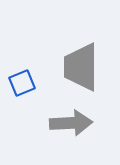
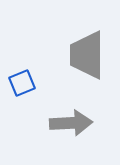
gray trapezoid: moved 6 px right, 12 px up
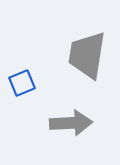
gray trapezoid: rotated 9 degrees clockwise
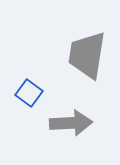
blue square: moved 7 px right, 10 px down; rotated 32 degrees counterclockwise
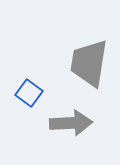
gray trapezoid: moved 2 px right, 8 px down
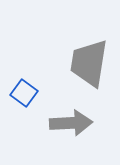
blue square: moved 5 px left
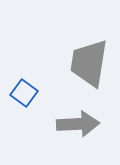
gray arrow: moved 7 px right, 1 px down
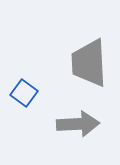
gray trapezoid: rotated 12 degrees counterclockwise
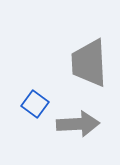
blue square: moved 11 px right, 11 px down
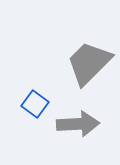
gray trapezoid: rotated 48 degrees clockwise
